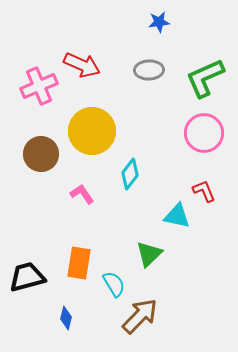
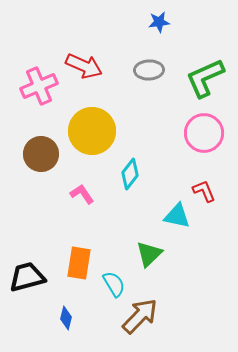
red arrow: moved 2 px right, 1 px down
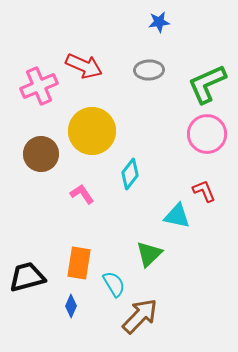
green L-shape: moved 2 px right, 6 px down
pink circle: moved 3 px right, 1 px down
blue diamond: moved 5 px right, 12 px up; rotated 10 degrees clockwise
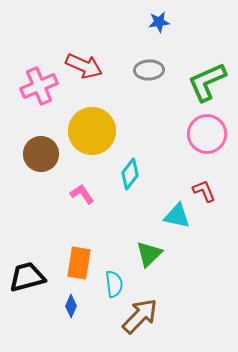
green L-shape: moved 2 px up
cyan semicircle: rotated 24 degrees clockwise
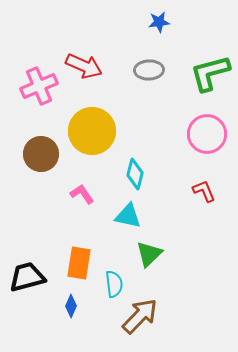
green L-shape: moved 3 px right, 9 px up; rotated 9 degrees clockwise
cyan diamond: moved 5 px right; rotated 24 degrees counterclockwise
cyan triangle: moved 49 px left
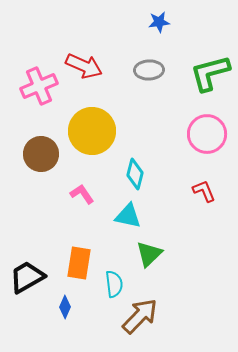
black trapezoid: rotated 15 degrees counterclockwise
blue diamond: moved 6 px left, 1 px down
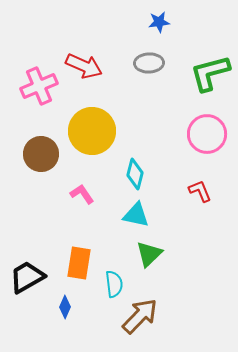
gray ellipse: moved 7 px up
red L-shape: moved 4 px left
cyan triangle: moved 8 px right, 1 px up
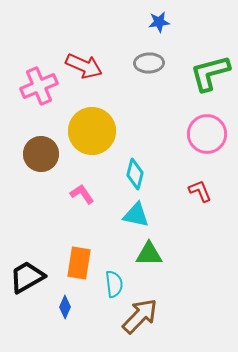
green triangle: rotated 44 degrees clockwise
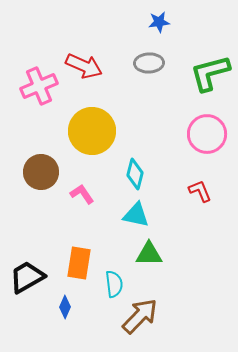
brown circle: moved 18 px down
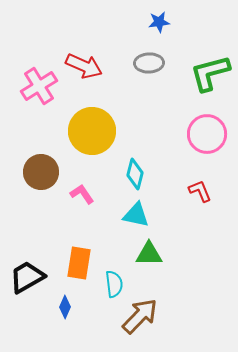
pink cross: rotated 9 degrees counterclockwise
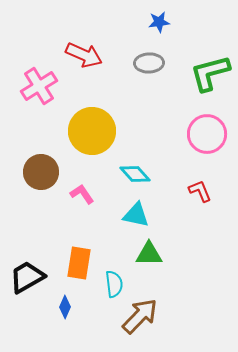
red arrow: moved 11 px up
cyan diamond: rotated 56 degrees counterclockwise
